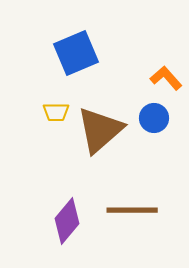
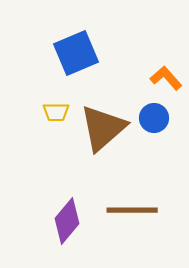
brown triangle: moved 3 px right, 2 px up
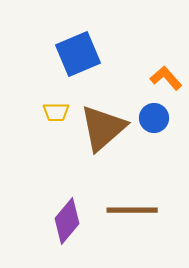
blue square: moved 2 px right, 1 px down
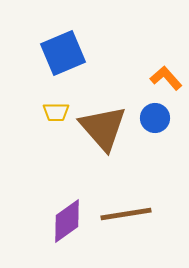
blue square: moved 15 px left, 1 px up
blue circle: moved 1 px right
brown triangle: rotated 30 degrees counterclockwise
brown line: moved 6 px left, 4 px down; rotated 9 degrees counterclockwise
purple diamond: rotated 15 degrees clockwise
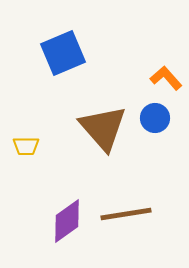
yellow trapezoid: moved 30 px left, 34 px down
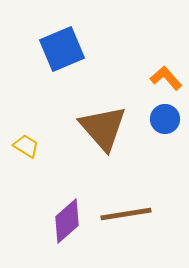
blue square: moved 1 px left, 4 px up
blue circle: moved 10 px right, 1 px down
yellow trapezoid: rotated 148 degrees counterclockwise
purple diamond: rotated 6 degrees counterclockwise
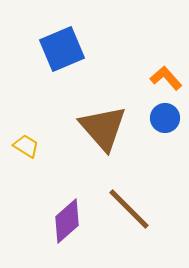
blue circle: moved 1 px up
brown line: moved 3 px right, 5 px up; rotated 54 degrees clockwise
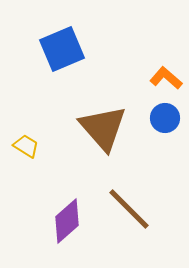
orange L-shape: rotated 8 degrees counterclockwise
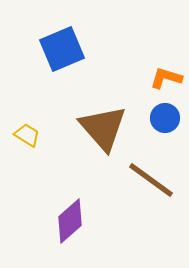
orange L-shape: rotated 24 degrees counterclockwise
yellow trapezoid: moved 1 px right, 11 px up
brown line: moved 22 px right, 29 px up; rotated 9 degrees counterclockwise
purple diamond: moved 3 px right
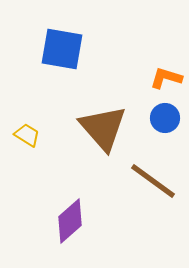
blue square: rotated 33 degrees clockwise
brown line: moved 2 px right, 1 px down
